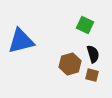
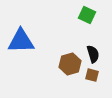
green square: moved 2 px right, 10 px up
blue triangle: rotated 12 degrees clockwise
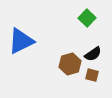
green square: moved 3 px down; rotated 18 degrees clockwise
blue triangle: rotated 24 degrees counterclockwise
black semicircle: rotated 72 degrees clockwise
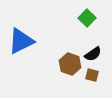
brown hexagon: rotated 25 degrees counterclockwise
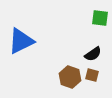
green square: moved 13 px right; rotated 36 degrees counterclockwise
brown hexagon: moved 13 px down
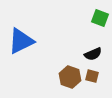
green square: rotated 12 degrees clockwise
black semicircle: rotated 12 degrees clockwise
brown square: moved 1 px down
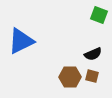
green square: moved 1 px left, 3 px up
brown hexagon: rotated 20 degrees counterclockwise
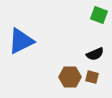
black semicircle: moved 2 px right
brown square: moved 1 px down
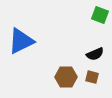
green square: moved 1 px right
brown hexagon: moved 4 px left
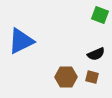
black semicircle: moved 1 px right
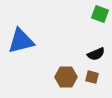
green square: moved 1 px up
blue triangle: rotated 12 degrees clockwise
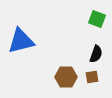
green square: moved 3 px left, 5 px down
black semicircle: rotated 48 degrees counterclockwise
brown square: rotated 24 degrees counterclockwise
